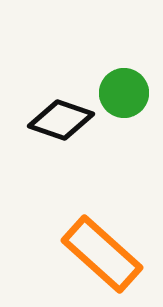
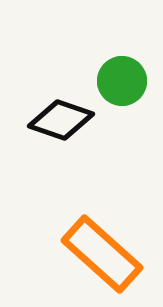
green circle: moved 2 px left, 12 px up
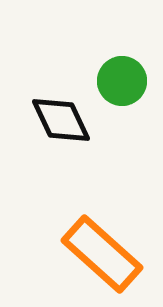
black diamond: rotated 46 degrees clockwise
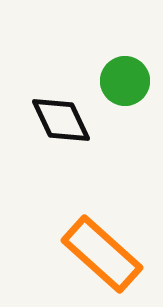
green circle: moved 3 px right
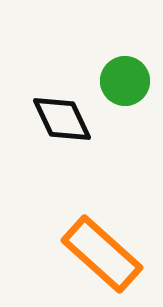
black diamond: moved 1 px right, 1 px up
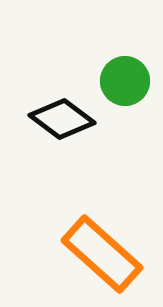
black diamond: rotated 28 degrees counterclockwise
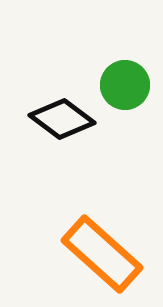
green circle: moved 4 px down
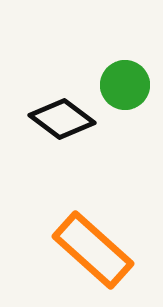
orange rectangle: moved 9 px left, 4 px up
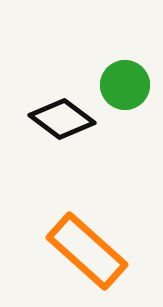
orange rectangle: moved 6 px left, 1 px down
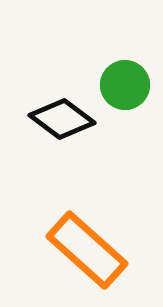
orange rectangle: moved 1 px up
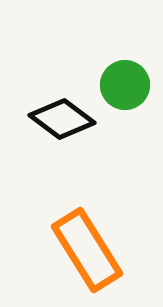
orange rectangle: rotated 16 degrees clockwise
